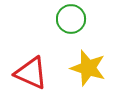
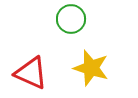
yellow star: moved 3 px right
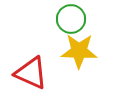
yellow star: moved 12 px left, 17 px up; rotated 15 degrees counterclockwise
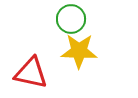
red triangle: rotated 12 degrees counterclockwise
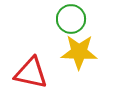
yellow star: moved 1 px down
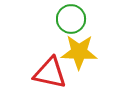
red triangle: moved 19 px right
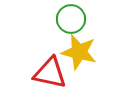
yellow star: rotated 12 degrees clockwise
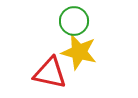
green circle: moved 3 px right, 2 px down
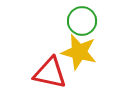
green circle: moved 8 px right
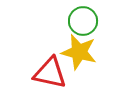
green circle: moved 1 px right
